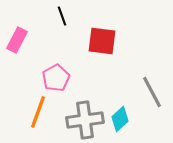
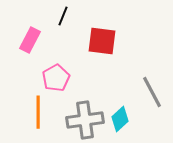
black line: moved 1 px right; rotated 42 degrees clockwise
pink rectangle: moved 13 px right
orange line: rotated 20 degrees counterclockwise
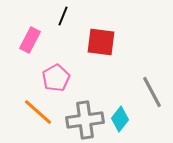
red square: moved 1 px left, 1 px down
orange line: rotated 48 degrees counterclockwise
cyan diamond: rotated 10 degrees counterclockwise
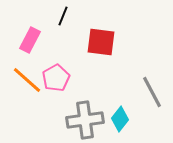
orange line: moved 11 px left, 32 px up
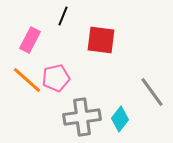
red square: moved 2 px up
pink pentagon: rotated 16 degrees clockwise
gray line: rotated 8 degrees counterclockwise
gray cross: moved 3 px left, 3 px up
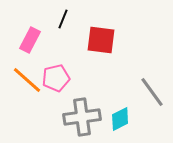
black line: moved 3 px down
cyan diamond: rotated 25 degrees clockwise
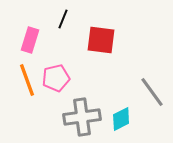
pink rectangle: rotated 10 degrees counterclockwise
orange line: rotated 28 degrees clockwise
cyan diamond: moved 1 px right
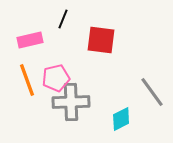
pink rectangle: rotated 60 degrees clockwise
gray cross: moved 11 px left, 15 px up; rotated 6 degrees clockwise
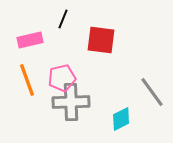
pink pentagon: moved 6 px right
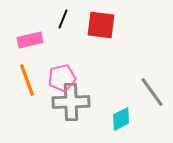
red square: moved 15 px up
